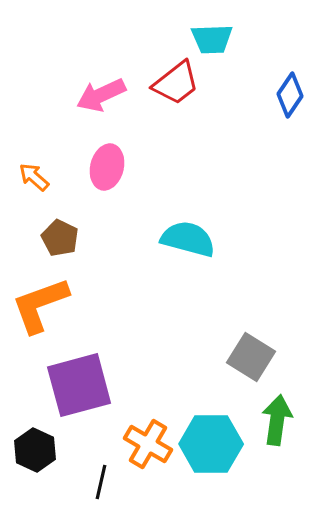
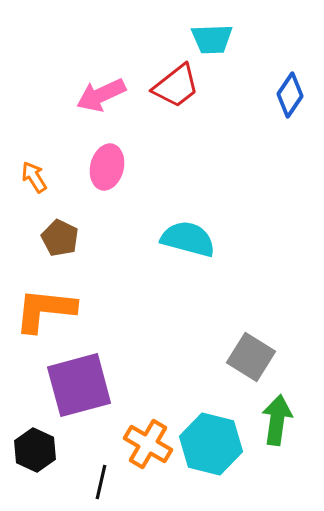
red trapezoid: moved 3 px down
orange arrow: rotated 16 degrees clockwise
orange L-shape: moved 5 px right, 5 px down; rotated 26 degrees clockwise
cyan hexagon: rotated 14 degrees clockwise
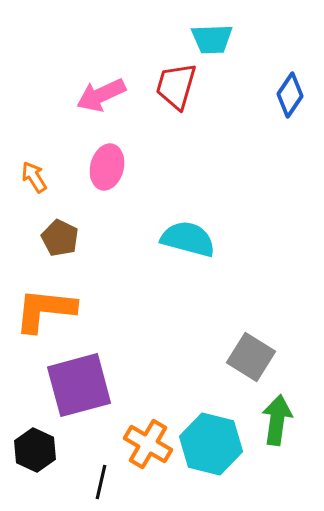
red trapezoid: rotated 144 degrees clockwise
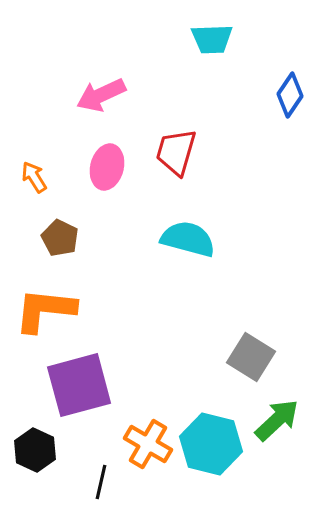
red trapezoid: moved 66 px down
green arrow: rotated 39 degrees clockwise
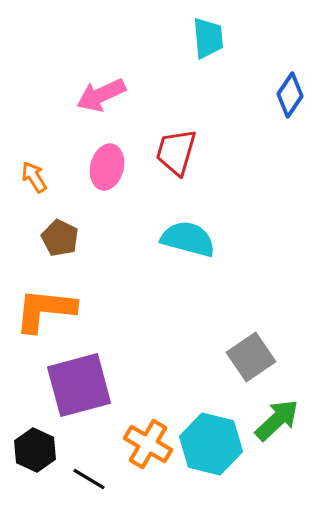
cyan trapezoid: moved 4 px left, 1 px up; rotated 93 degrees counterclockwise
gray square: rotated 24 degrees clockwise
black line: moved 12 px left, 3 px up; rotated 72 degrees counterclockwise
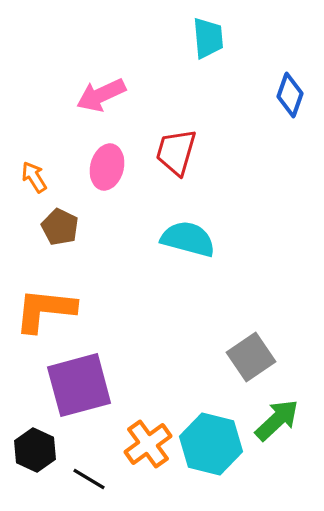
blue diamond: rotated 15 degrees counterclockwise
brown pentagon: moved 11 px up
orange cross: rotated 24 degrees clockwise
